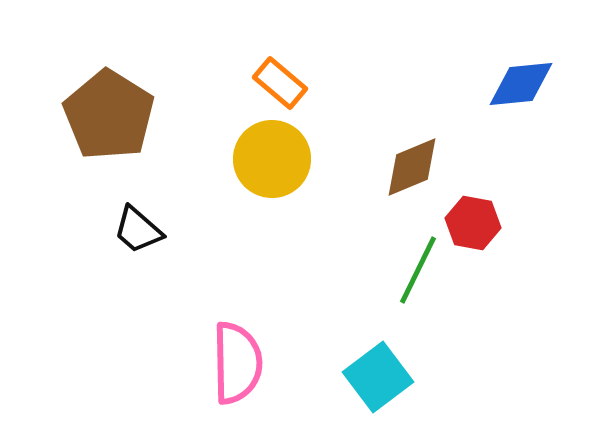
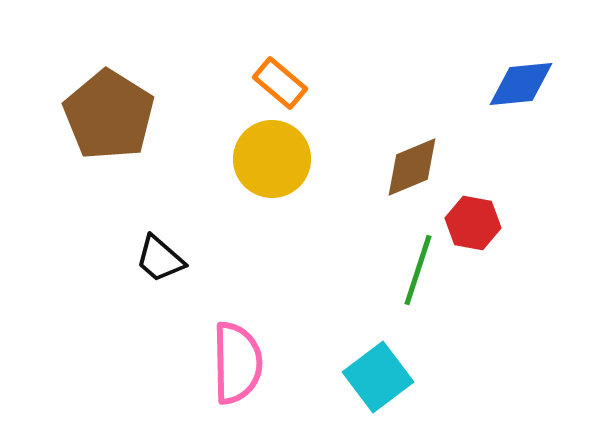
black trapezoid: moved 22 px right, 29 px down
green line: rotated 8 degrees counterclockwise
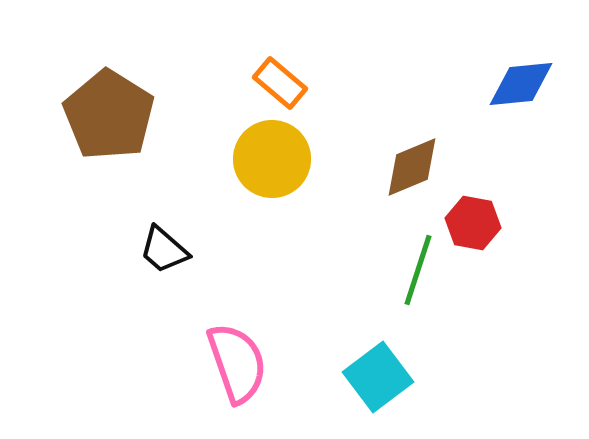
black trapezoid: moved 4 px right, 9 px up
pink semicircle: rotated 18 degrees counterclockwise
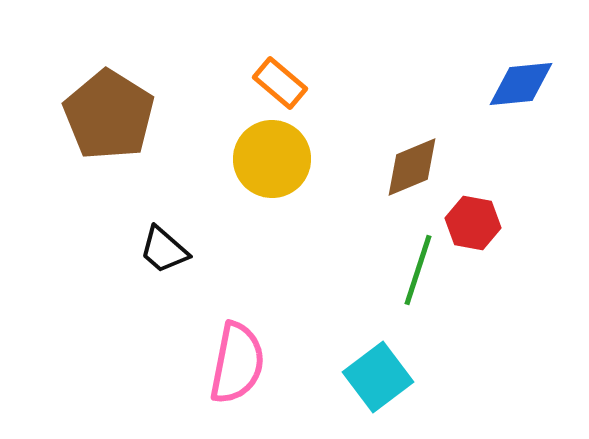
pink semicircle: rotated 30 degrees clockwise
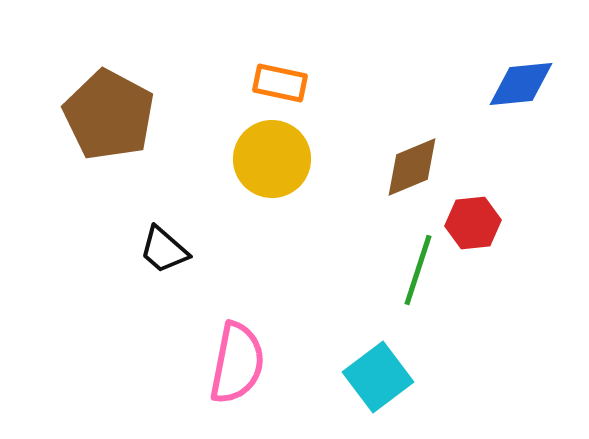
orange rectangle: rotated 28 degrees counterclockwise
brown pentagon: rotated 4 degrees counterclockwise
red hexagon: rotated 16 degrees counterclockwise
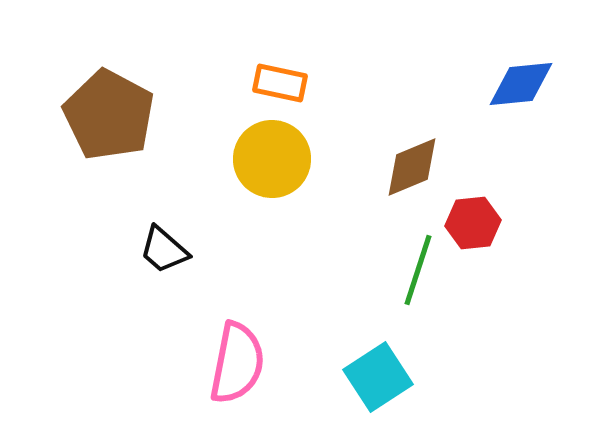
cyan square: rotated 4 degrees clockwise
